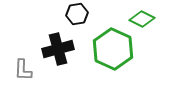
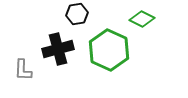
green hexagon: moved 4 px left, 1 px down
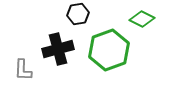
black hexagon: moved 1 px right
green hexagon: rotated 15 degrees clockwise
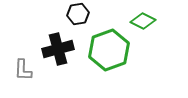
green diamond: moved 1 px right, 2 px down
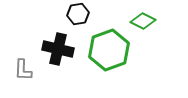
black cross: rotated 28 degrees clockwise
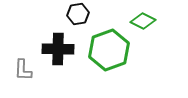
black cross: rotated 12 degrees counterclockwise
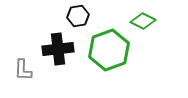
black hexagon: moved 2 px down
black cross: rotated 8 degrees counterclockwise
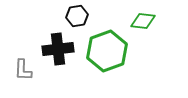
black hexagon: moved 1 px left
green diamond: rotated 20 degrees counterclockwise
green hexagon: moved 2 px left, 1 px down
